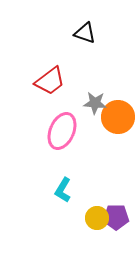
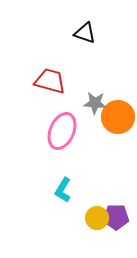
red trapezoid: rotated 128 degrees counterclockwise
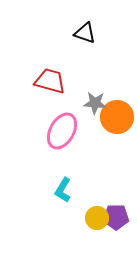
orange circle: moved 1 px left
pink ellipse: rotated 6 degrees clockwise
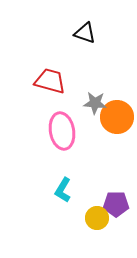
pink ellipse: rotated 39 degrees counterclockwise
purple pentagon: moved 13 px up
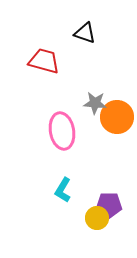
red trapezoid: moved 6 px left, 20 px up
purple pentagon: moved 7 px left, 1 px down
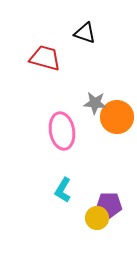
red trapezoid: moved 1 px right, 3 px up
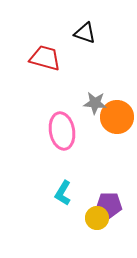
cyan L-shape: moved 3 px down
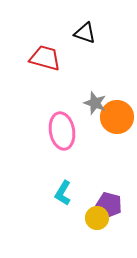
gray star: rotated 15 degrees clockwise
purple pentagon: rotated 15 degrees clockwise
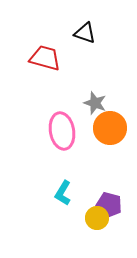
orange circle: moved 7 px left, 11 px down
